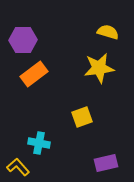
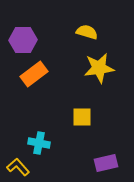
yellow semicircle: moved 21 px left
yellow square: rotated 20 degrees clockwise
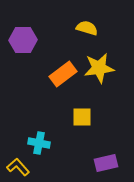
yellow semicircle: moved 4 px up
orange rectangle: moved 29 px right
